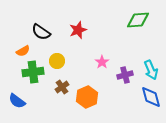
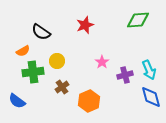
red star: moved 7 px right, 5 px up
cyan arrow: moved 2 px left
orange hexagon: moved 2 px right, 4 px down
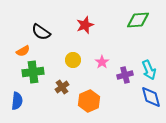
yellow circle: moved 16 px right, 1 px up
blue semicircle: rotated 120 degrees counterclockwise
